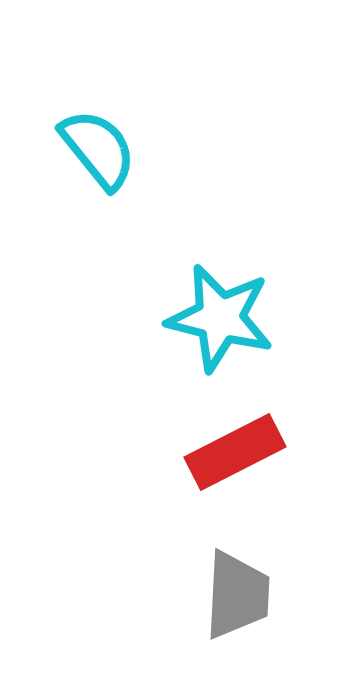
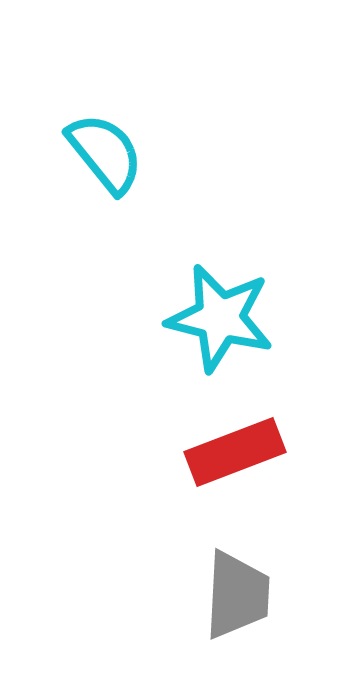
cyan semicircle: moved 7 px right, 4 px down
red rectangle: rotated 6 degrees clockwise
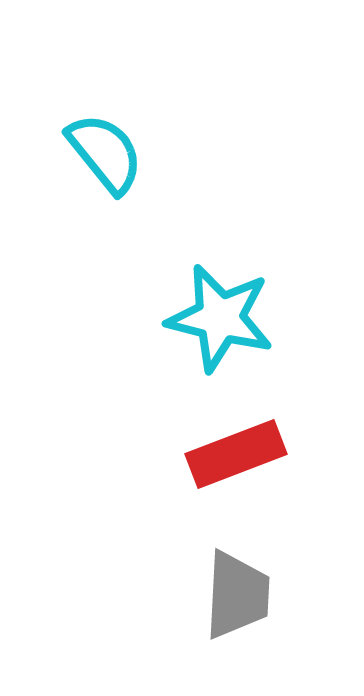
red rectangle: moved 1 px right, 2 px down
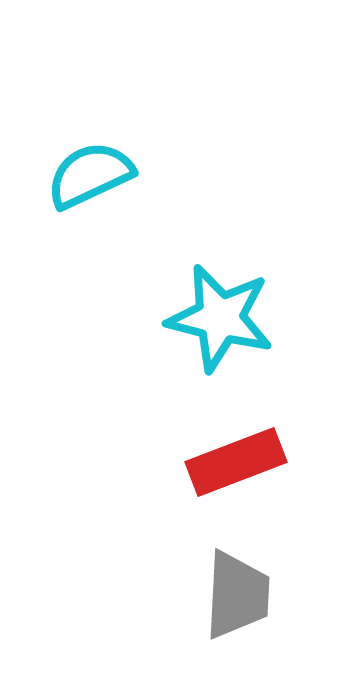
cyan semicircle: moved 15 px left, 22 px down; rotated 76 degrees counterclockwise
red rectangle: moved 8 px down
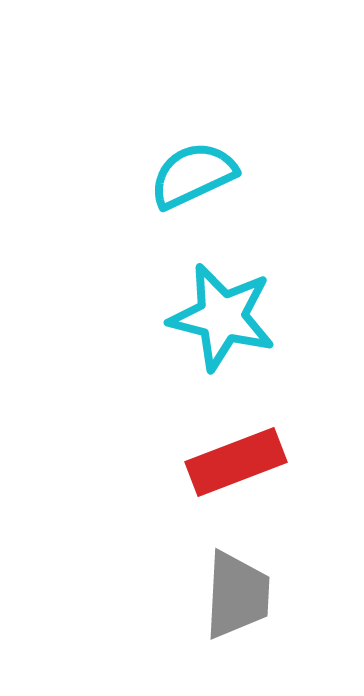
cyan semicircle: moved 103 px right
cyan star: moved 2 px right, 1 px up
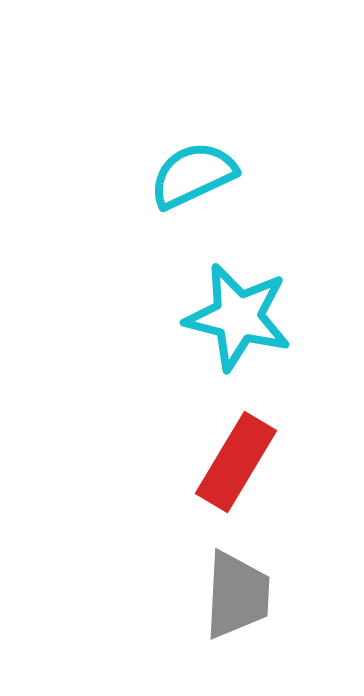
cyan star: moved 16 px right
red rectangle: rotated 38 degrees counterclockwise
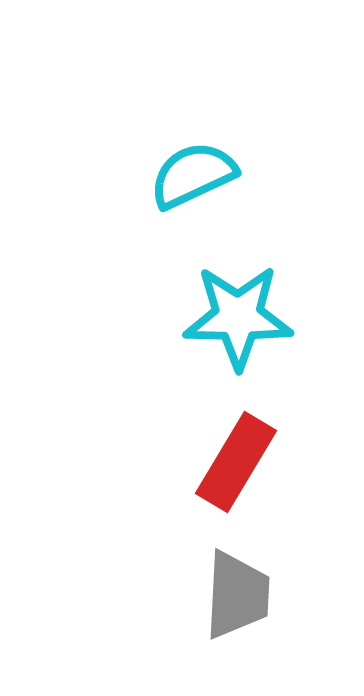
cyan star: rotated 13 degrees counterclockwise
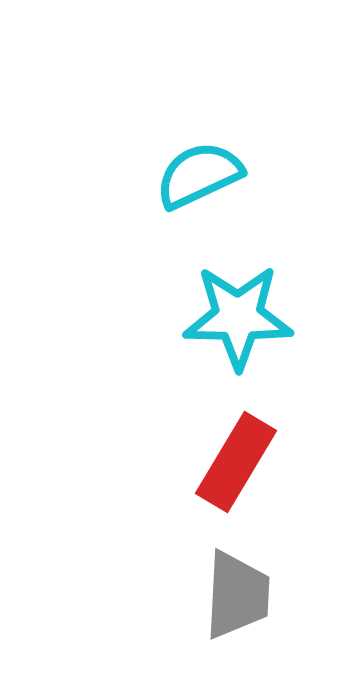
cyan semicircle: moved 6 px right
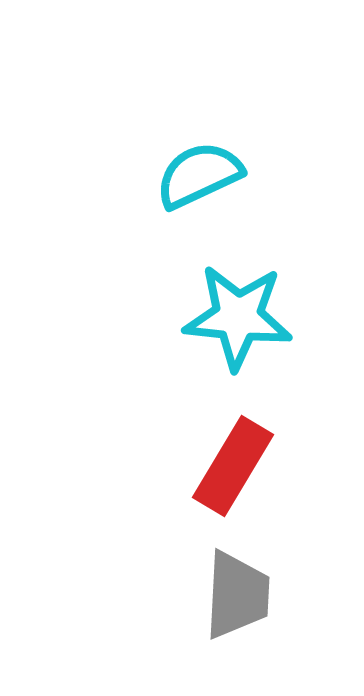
cyan star: rotated 5 degrees clockwise
red rectangle: moved 3 px left, 4 px down
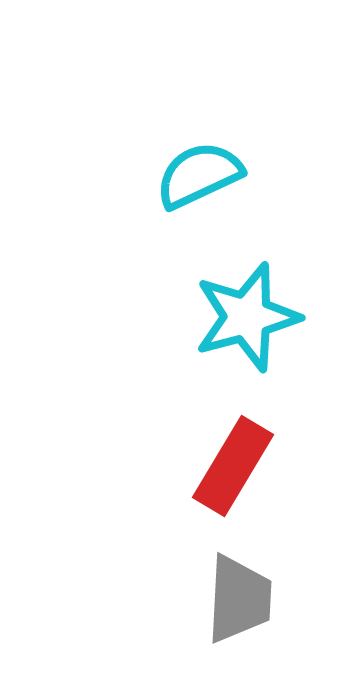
cyan star: moved 9 px right; rotated 21 degrees counterclockwise
gray trapezoid: moved 2 px right, 4 px down
